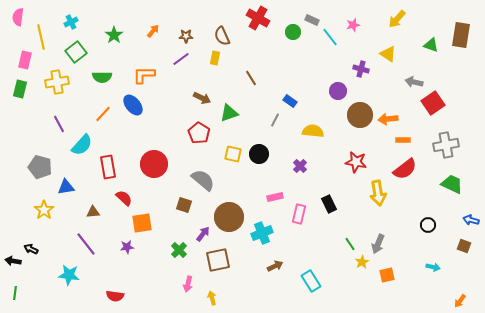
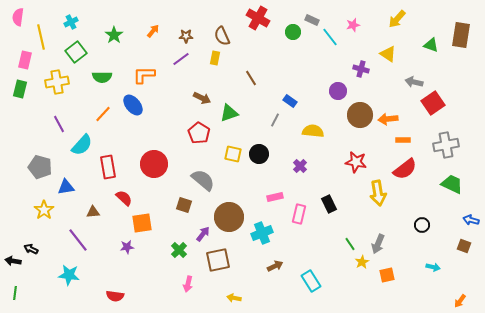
black circle at (428, 225): moved 6 px left
purple line at (86, 244): moved 8 px left, 4 px up
yellow arrow at (212, 298): moved 22 px right; rotated 64 degrees counterclockwise
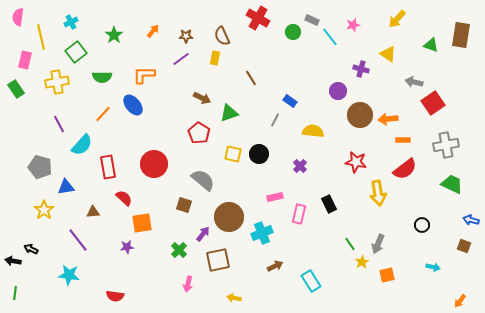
green rectangle at (20, 89): moved 4 px left; rotated 48 degrees counterclockwise
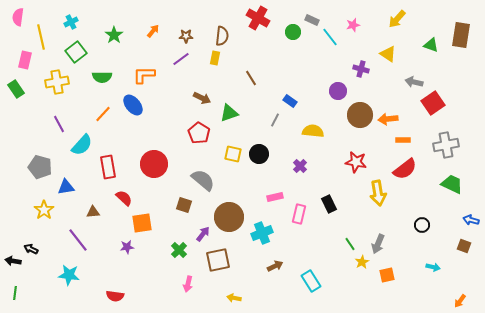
brown semicircle at (222, 36): rotated 150 degrees counterclockwise
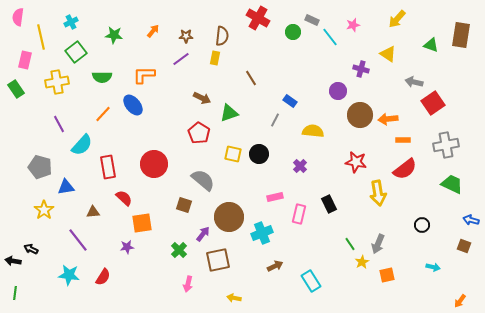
green star at (114, 35): rotated 30 degrees counterclockwise
red semicircle at (115, 296): moved 12 px left, 19 px up; rotated 66 degrees counterclockwise
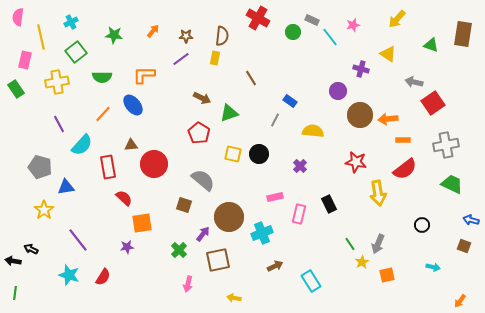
brown rectangle at (461, 35): moved 2 px right, 1 px up
brown triangle at (93, 212): moved 38 px right, 67 px up
cyan star at (69, 275): rotated 10 degrees clockwise
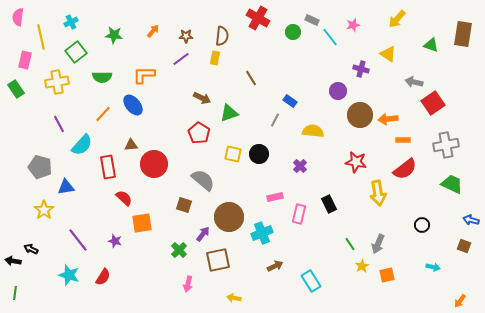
purple star at (127, 247): moved 12 px left, 6 px up; rotated 24 degrees clockwise
yellow star at (362, 262): moved 4 px down
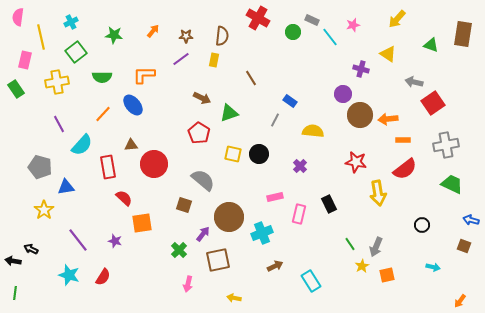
yellow rectangle at (215, 58): moved 1 px left, 2 px down
purple circle at (338, 91): moved 5 px right, 3 px down
gray arrow at (378, 244): moved 2 px left, 3 px down
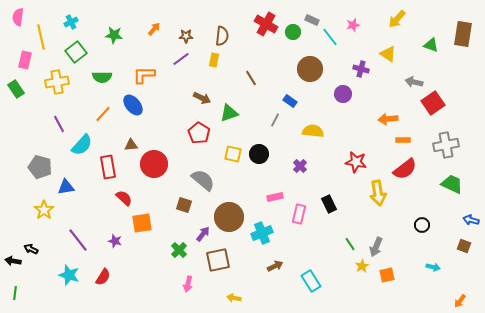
red cross at (258, 18): moved 8 px right, 6 px down
orange arrow at (153, 31): moved 1 px right, 2 px up
brown circle at (360, 115): moved 50 px left, 46 px up
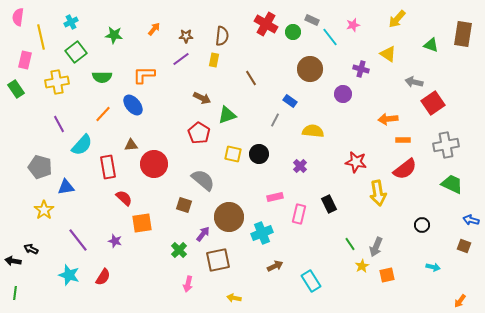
green triangle at (229, 113): moved 2 px left, 2 px down
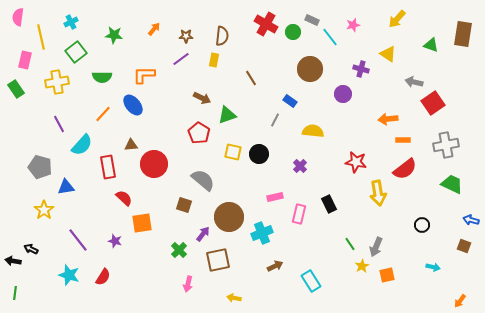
yellow square at (233, 154): moved 2 px up
